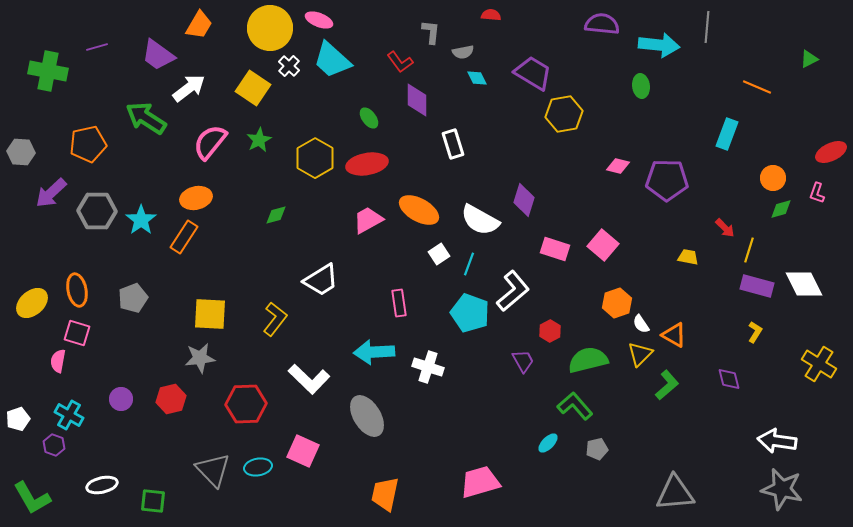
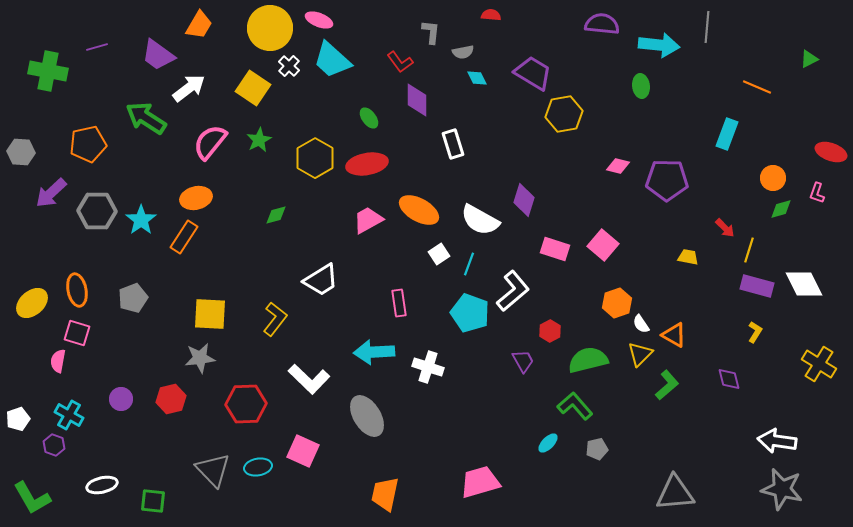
red ellipse at (831, 152): rotated 44 degrees clockwise
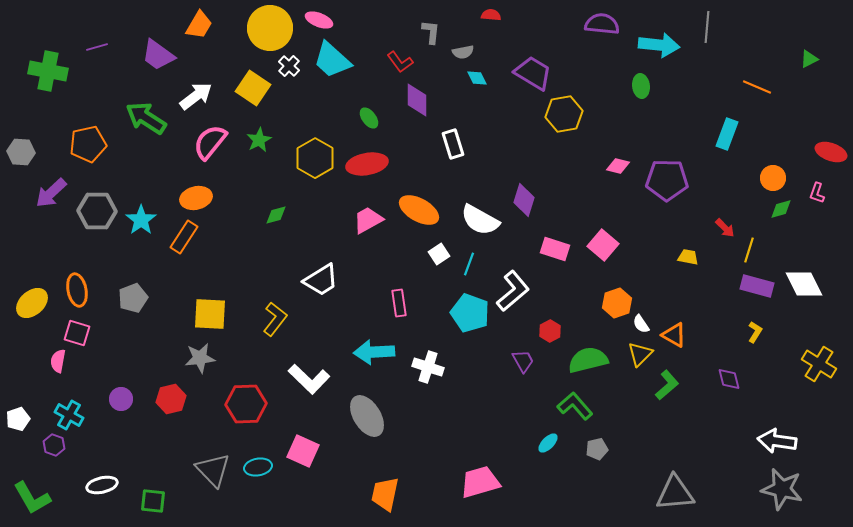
white arrow at (189, 88): moved 7 px right, 8 px down
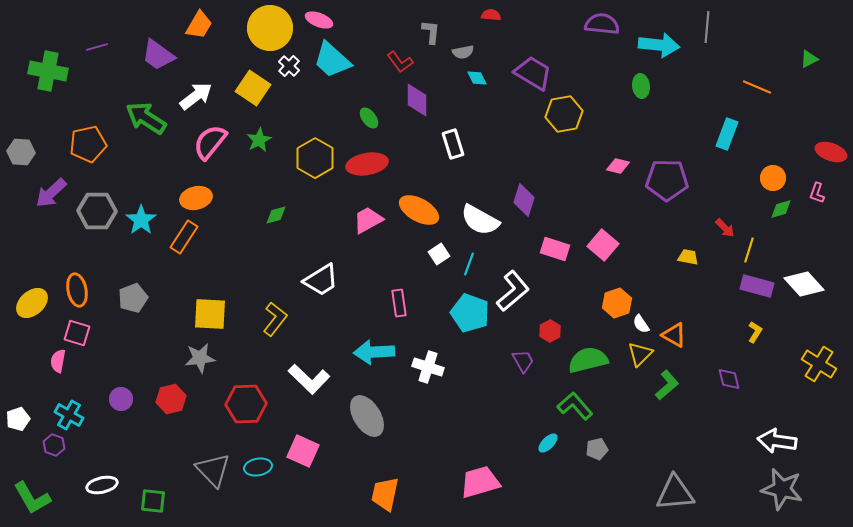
white diamond at (804, 284): rotated 15 degrees counterclockwise
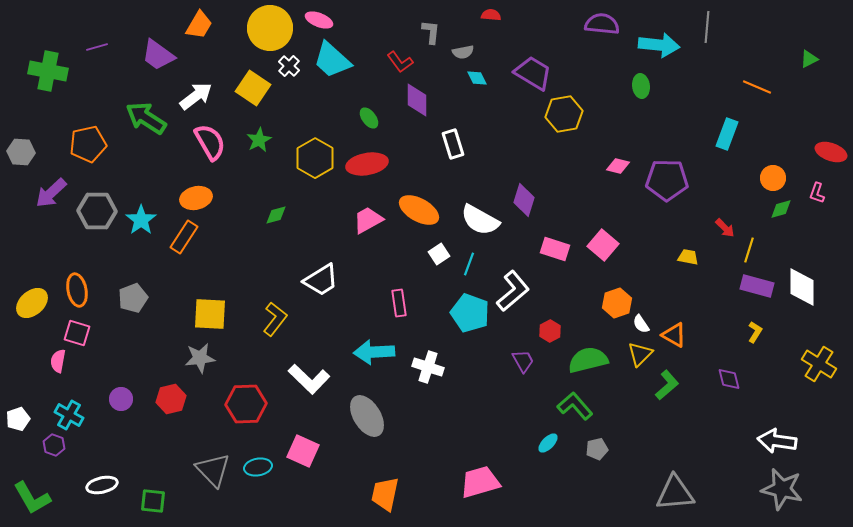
pink semicircle at (210, 142): rotated 111 degrees clockwise
white diamond at (804, 284): moved 2 px left, 3 px down; rotated 42 degrees clockwise
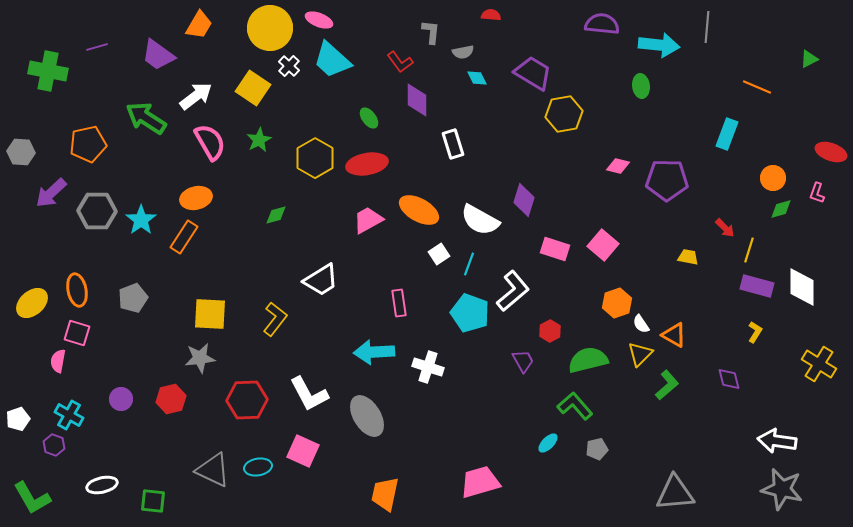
white L-shape at (309, 379): moved 15 px down; rotated 18 degrees clockwise
red hexagon at (246, 404): moved 1 px right, 4 px up
gray triangle at (213, 470): rotated 21 degrees counterclockwise
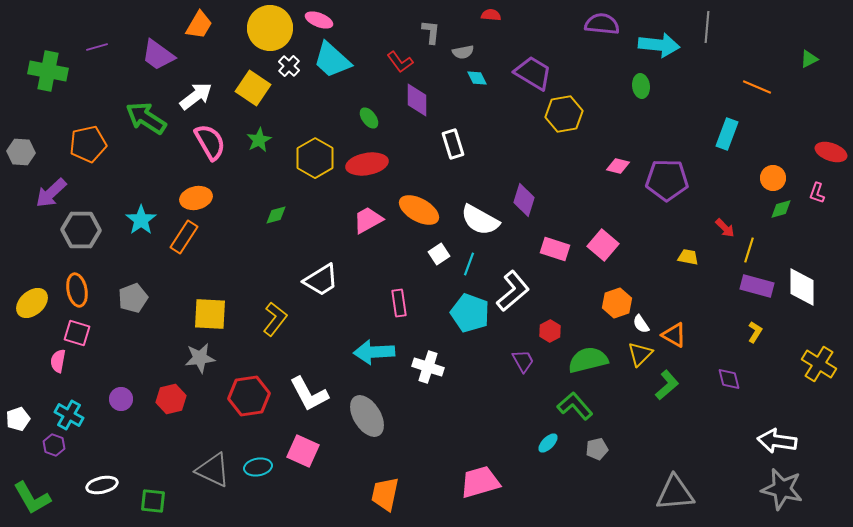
gray hexagon at (97, 211): moved 16 px left, 19 px down
red hexagon at (247, 400): moved 2 px right, 4 px up; rotated 6 degrees counterclockwise
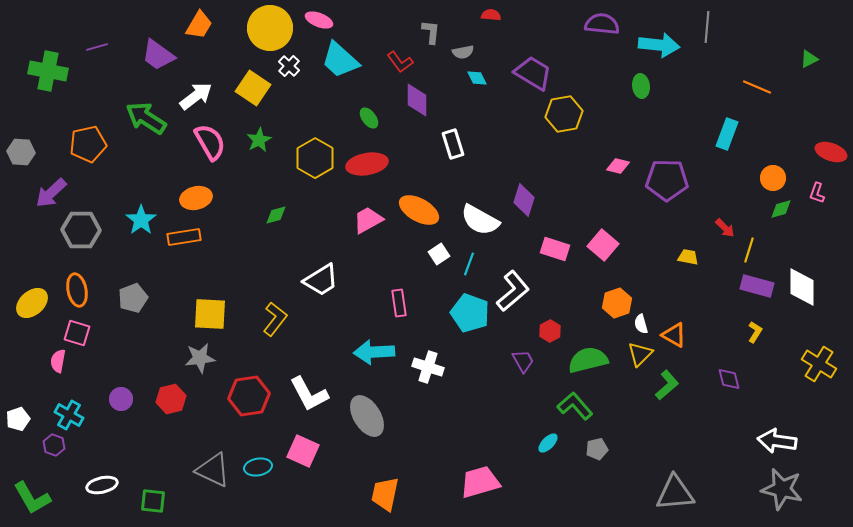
cyan trapezoid at (332, 60): moved 8 px right
orange rectangle at (184, 237): rotated 48 degrees clockwise
white semicircle at (641, 324): rotated 18 degrees clockwise
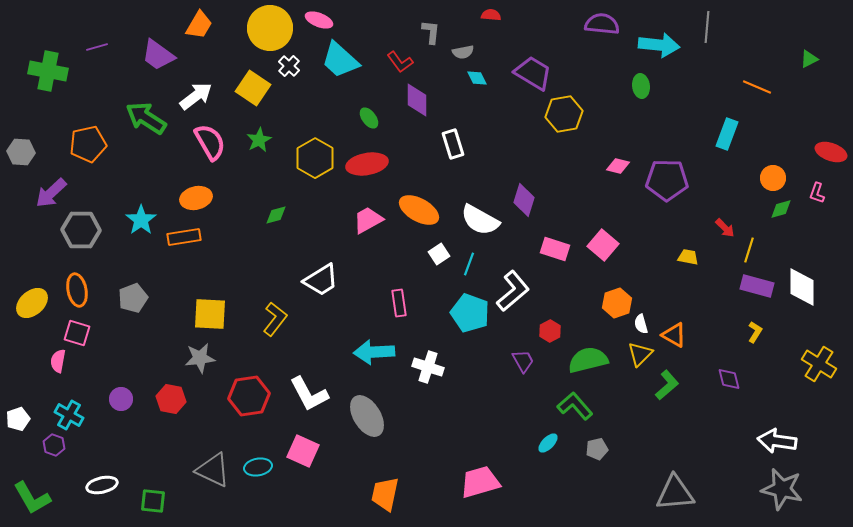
red hexagon at (171, 399): rotated 24 degrees clockwise
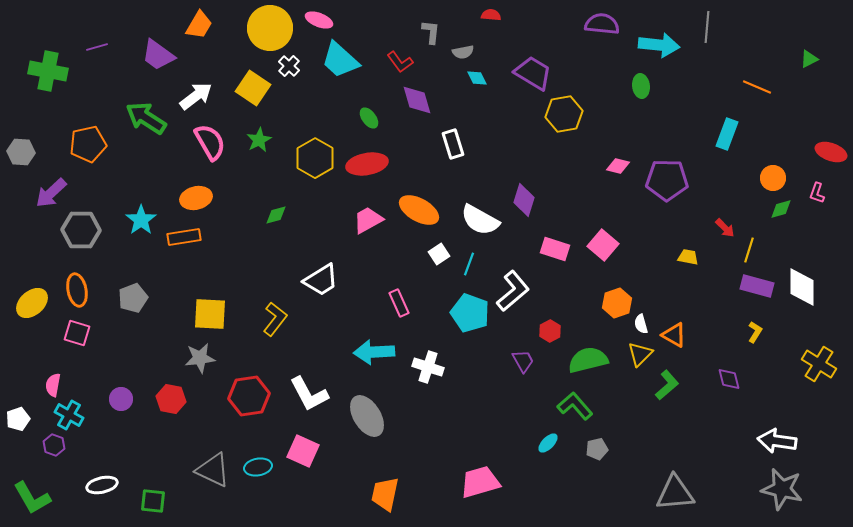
purple diamond at (417, 100): rotated 16 degrees counterclockwise
pink rectangle at (399, 303): rotated 16 degrees counterclockwise
pink semicircle at (58, 361): moved 5 px left, 24 px down
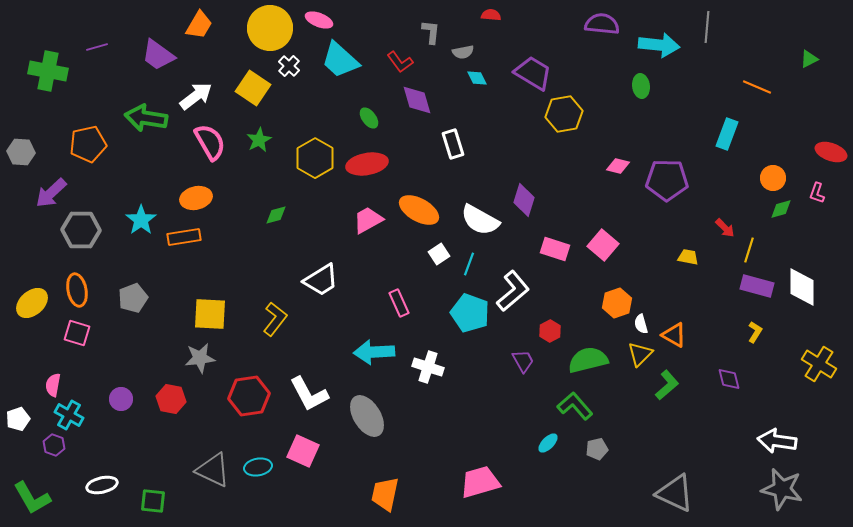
green arrow at (146, 118): rotated 24 degrees counterclockwise
gray triangle at (675, 493): rotated 30 degrees clockwise
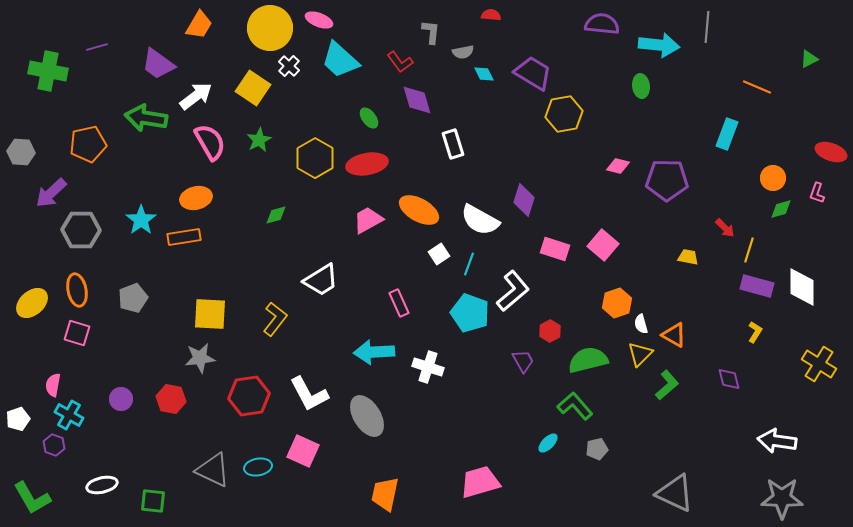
purple trapezoid at (158, 55): moved 9 px down
cyan diamond at (477, 78): moved 7 px right, 4 px up
gray star at (782, 489): moved 9 px down; rotated 12 degrees counterclockwise
